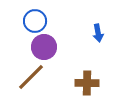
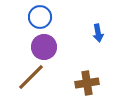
blue circle: moved 5 px right, 4 px up
brown cross: rotated 10 degrees counterclockwise
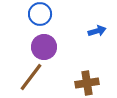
blue circle: moved 3 px up
blue arrow: moved 1 px left, 2 px up; rotated 96 degrees counterclockwise
brown line: rotated 8 degrees counterclockwise
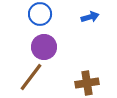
blue arrow: moved 7 px left, 14 px up
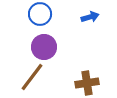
brown line: moved 1 px right
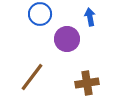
blue arrow: rotated 84 degrees counterclockwise
purple circle: moved 23 px right, 8 px up
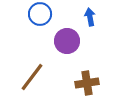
purple circle: moved 2 px down
